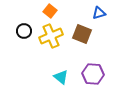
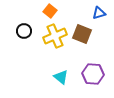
yellow cross: moved 4 px right
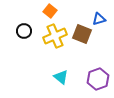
blue triangle: moved 6 px down
purple hexagon: moved 5 px right, 5 px down; rotated 25 degrees counterclockwise
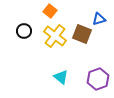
yellow cross: rotated 30 degrees counterclockwise
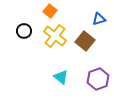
brown square: moved 3 px right, 7 px down; rotated 18 degrees clockwise
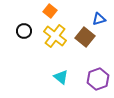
brown square: moved 4 px up
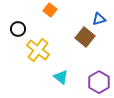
orange square: moved 1 px up
black circle: moved 6 px left, 2 px up
yellow cross: moved 17 px left, 14 px down
purple hexagon: moved 1 px right, 3 px down; rotated 10 degrees counterclockwise
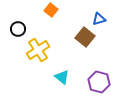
orange square: moved 1 px right
yellow cross: rotated 20 degrees clockwise
cyan triangle: moved 1 px right
purple hexagon: rotated 15 degrees counterclockwise
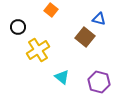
blue triangle: rotated 32 degrees clockwise
black circle: moved 2 px up
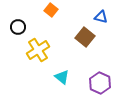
blue triangle: moved 2 px right, 2 px up
purple hexagon: moved 1 px right, 1 px down; rotated 10 degrees clockwise
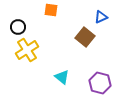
orange square: rotated 32 degrees counterclockwise
blue triangle: rotated 40 degrees counterclockwise
yellow cross: moved 11 px left
purple hexagon: rotated 10 degrees counterclockwise
